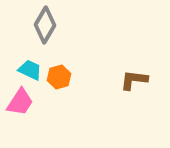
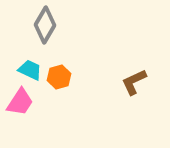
brown L-shape: moved 2 px down; rotated 32 degrees counterclockwise
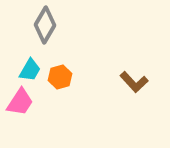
cyan trapezoid: rotated 95 degrees clockwise
orange hexagon: moved 1 px right
brown L-shape: rotated 108 degrees counterclockwise
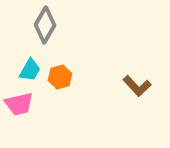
brown L-shape: moved 3 px right, 4 px down
pink trapezoid: moved 1 px left, 2 px down; rotated 44 degrees clockwise
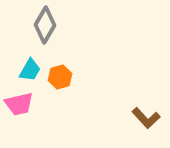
brown L-shape: moved 9 px right, 32 px down
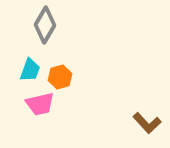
cyan trapezoid: rotated 10 degrees counterclockwise
pink trapezoid: moved 21 px right
brown L-shape: moved 1 px right, 5 px down
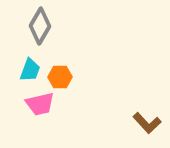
gray diamond: moved 5 px left, 1 px down
orange hexagon: rotated 15 degrees clockwise
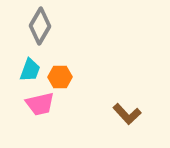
brown L-shape: moved 20 px left, 9 px up
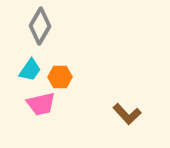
cyan trapezoid: rotated 15 degrees clockwise
pink trapezoid: moved 1 px right
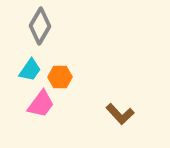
pink trapezoid: rotated 40 degrees counterclockwise
brown L-shape: moved 7 px left
